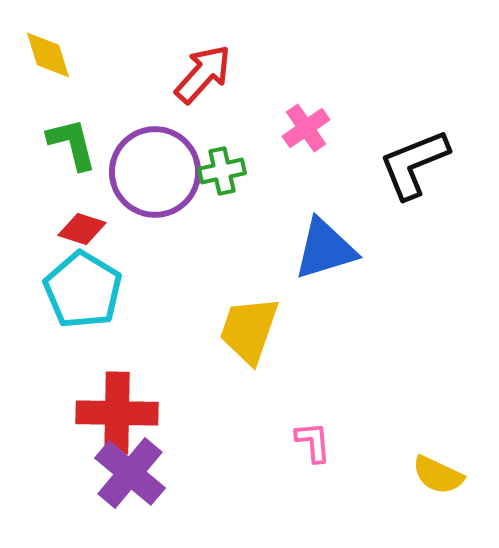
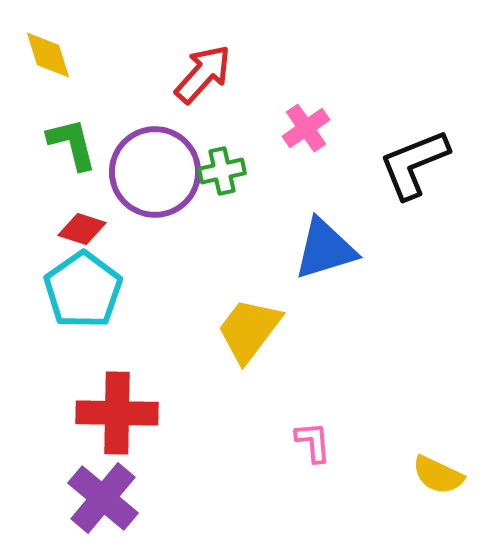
cyan pentagon: rotated 6 degrees clockwise
yellow trapezoid: rotated 18 degrees clockwise
purple cross: moved 27 px left, 25 px down
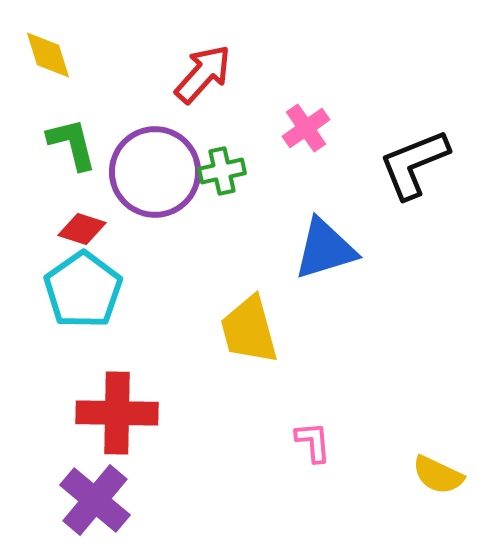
yellow trapezoid: rotated 52 degrees counterclockwise
purple cross: moved 8 px left, 2 px down
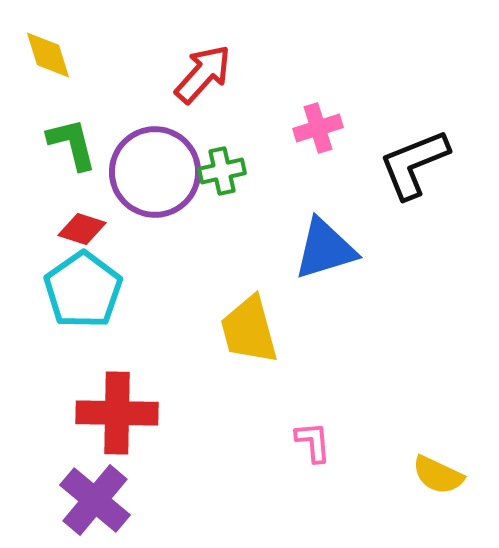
pink cross: moved 12 px right; rotated 18 degrees clockwise
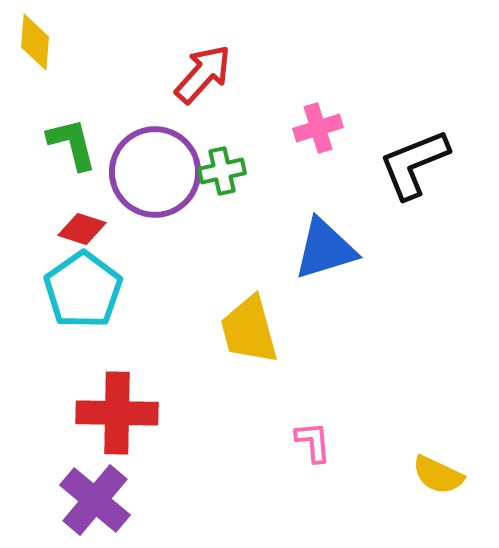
yellow diamond: moved 13 px left, 13 px up; rotated 22 degrees clockwise
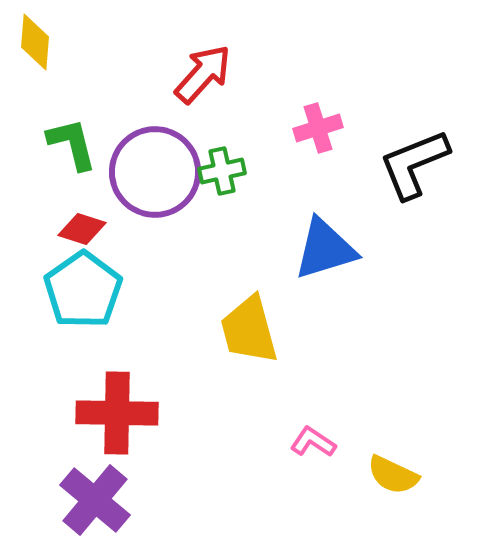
pink L-shape: rotated 51 degrees counterclockwise
yellow semicircle: moved 45 px left
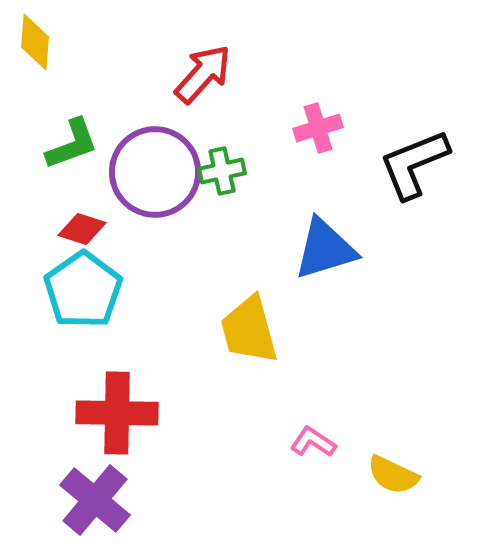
green L-shape: rotated 84 degrees clockwise
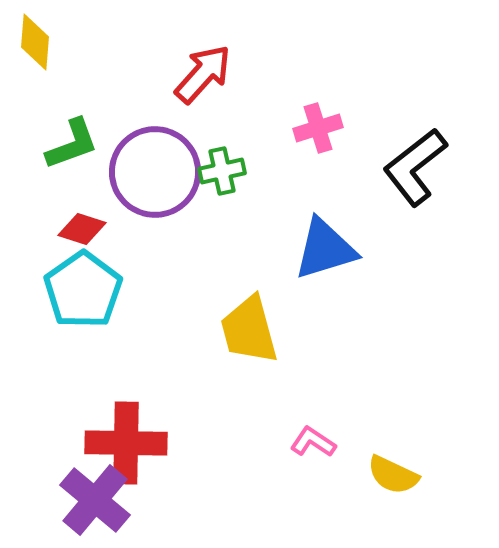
black L-shape: moved 1 px right, 3 px down; rotated 16 degrees counterclockwise
red cross: moved 9 px right, 30 px down
